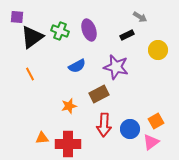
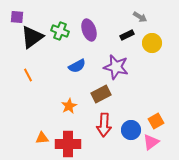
yellow circle: moved 6 px left, 7 px up
orange line: moved 2 px left, 1 px down
brown rectangle: moved 2 px right
orange star: rotated 14 degrees counterclockwise
blue circle: moved 1 px right, 1 px down
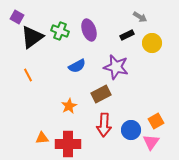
purple square: rotated 24 degrees clockwise
pink triangle: rotated 18 degrees counterclockwise
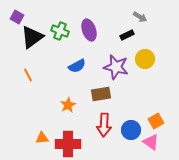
yellow circle: moved 7 px left, 16 px down
brown rectangle: rotated 18 degrees clockwise
orange star: moved 1 px left, 1 px up
pink triangle: rotated 30 degrees counterclockwise
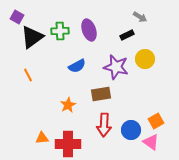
green cross: rotated 24 degrees counterclockwise
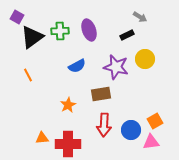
orange square: moved 1 px left
pink triangle: rotated 42 degrees counterclockwise
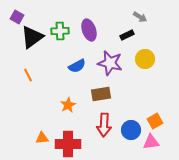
purple star: moved 6 px left, 4 px up
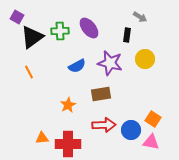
purple ellipse: moved 2 px up; rotated 20 degrees counterclockwise
black rectangle: rotated 56 degrees counterclockwise
orange line: moved 1 px right, 3 px up
orange square: moved 2 px left, 2 px up; rotated 28 degrees counterclockwise
red arrow: rotated 95 degrees counterclockwise
pink triangle: rotated 18 degrees clockwise
